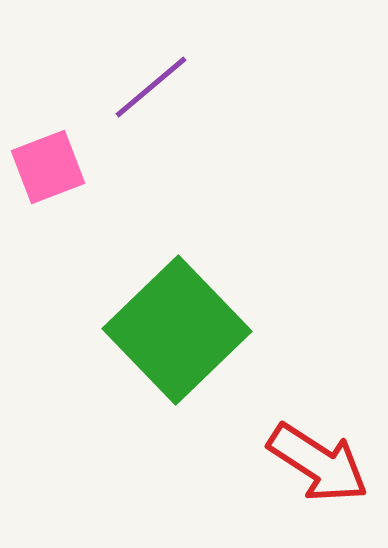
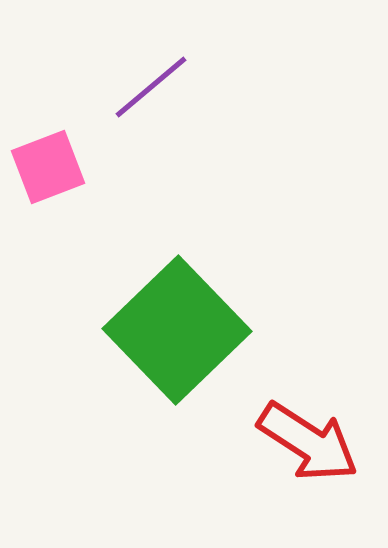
red arrow: moved 10 px left, 21 px up
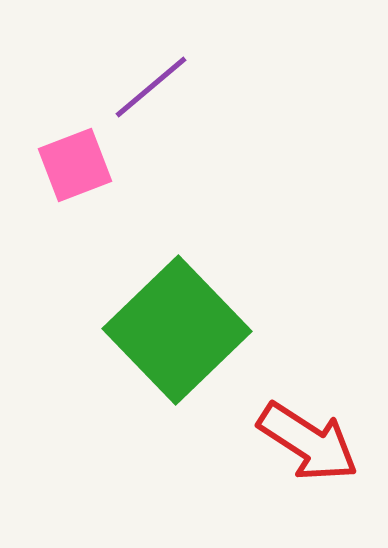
pink square: moved 27 px right, 2 px up
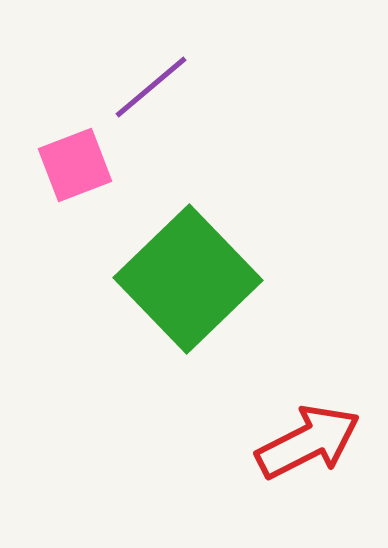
green square: moved 11 px right, 51 px up
red arrow: rotated 60 degrees counterclockwise
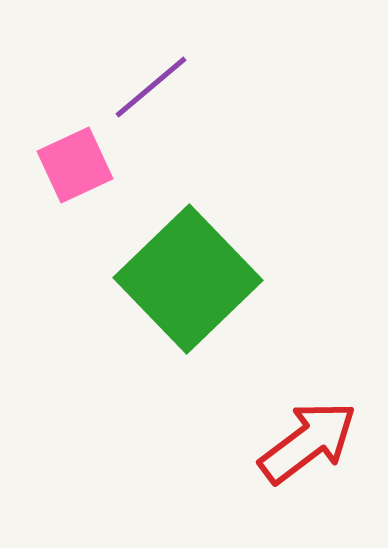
pink square: rotated 4 degrees counterclockwise
red arrow: rotated 10 degrees counterclockwise
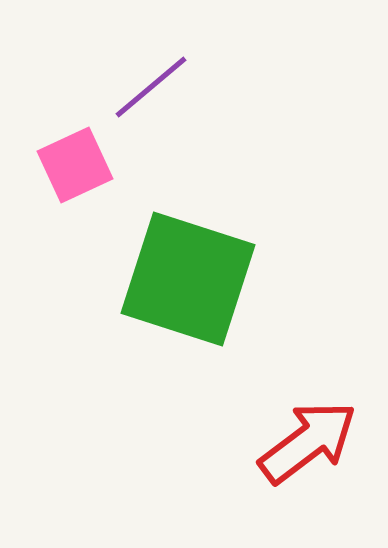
green square: rotated 28 degrees counterclockwise
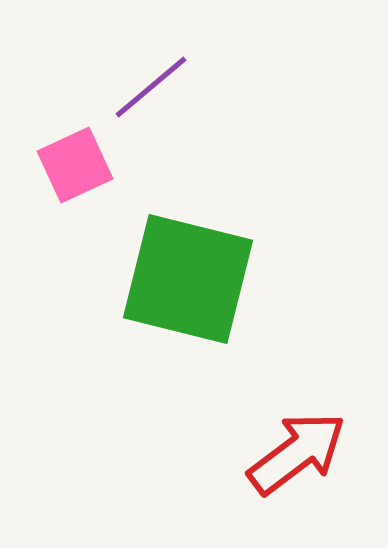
green square: rotated 4 degrees counterclockwise
red arrow: moved 11 px left, 11 px down
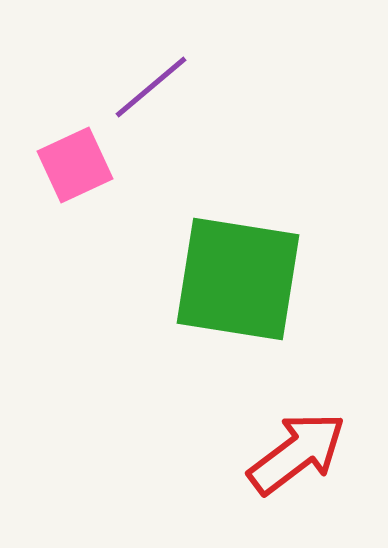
green square: moved 50 px right; rotated 5 degrees counterclockwise
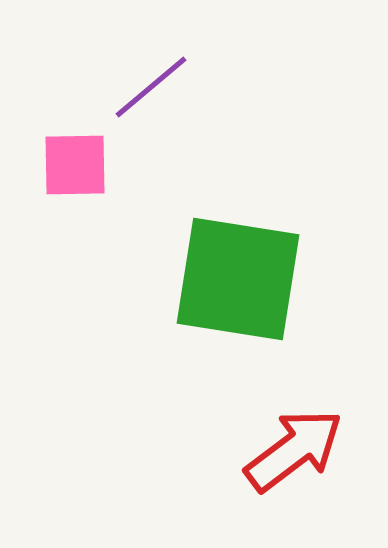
pink square: rotated 24 degrees clockwise
red arrow: moved 3 px left, 3 px up
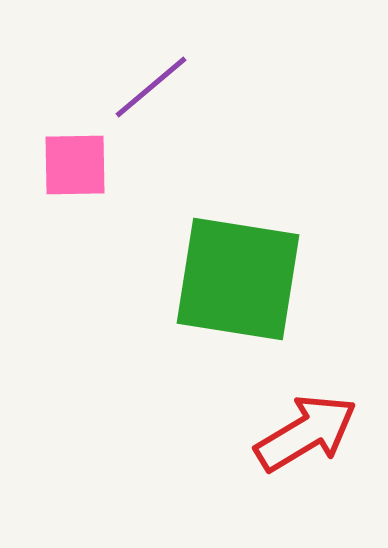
red arrow: moved 12 px right, 17 px up; rotated 6 degrees clockwise
